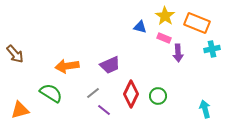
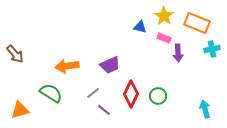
yellow star: moved 1 px left
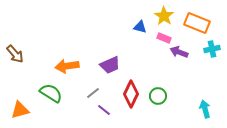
purple arrow: moved 1 px right, 1 px up; rotated 114 degrees clockwise
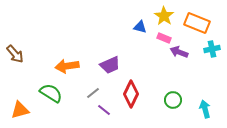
green circle: moved 15 px right, 4 px down
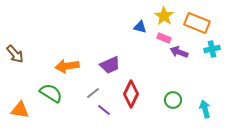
orange triangle: rotated 24 degrees clockwise
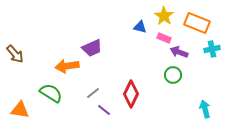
purple trapezoid: moved 18 px left, 17 px up
green circle: moved 25 px up
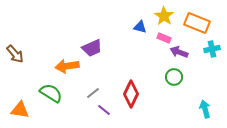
green circle: moved 1 px right, 2 px down
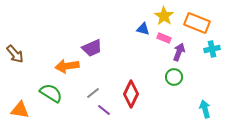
blue triangle: moved 3 px right, 2 px down
purple arrow: rotated 90 degrees clockwise
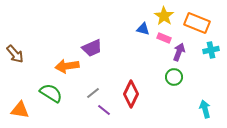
cyan cross: moved 1 px left, 1 px down
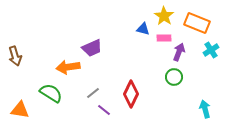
pink rectangle: rotated 24 degrees counterclockwise
cyan cross: rotated 21 degrees counterclockwise
brown arrow: moved 2 px down; rotated 24 degrees clockwise
orange arrow: moved 1 px right, 1 px down
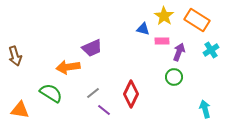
orange rectangle: moved 3 px up; rotated 10 degrees clockwise
pink rectangle: moved 2 px left, 3 px down
